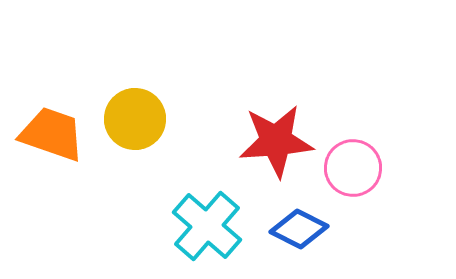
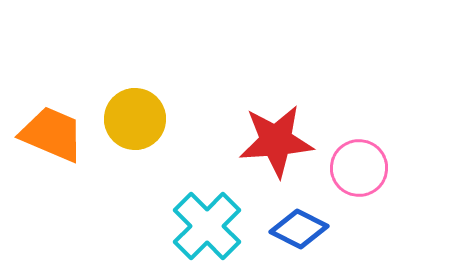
orange trapezoid: rotated 4 degrees clockwise
pink circle: moved 6 px right
cyan cross: rotated 4 degrees clockwise
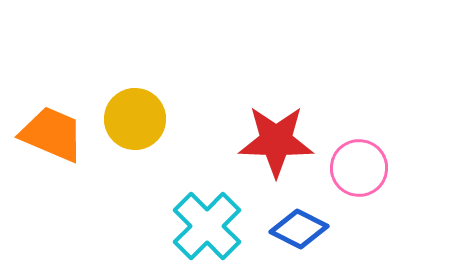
red star: rotated 6 degrees clockwise
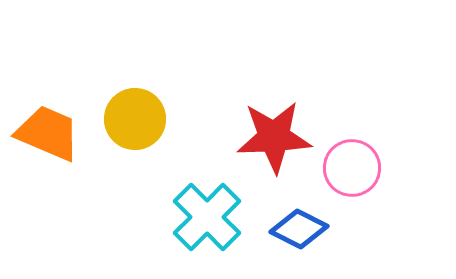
orange trapezoid: moved 4 px left, 1 px up
red star: moved 2 px left, 4 px up; rotated 4 degrees counterclockwise
pink circle: moved 7 px left
cyan cross: moved 9 px up
